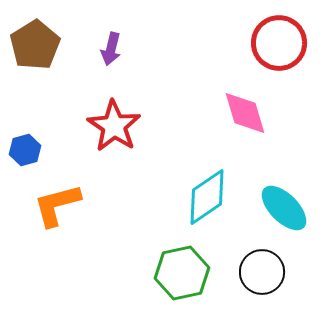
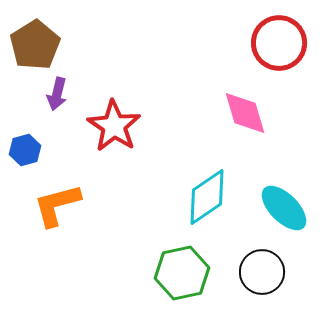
purple arrow: moved 54 px left, 45 px down
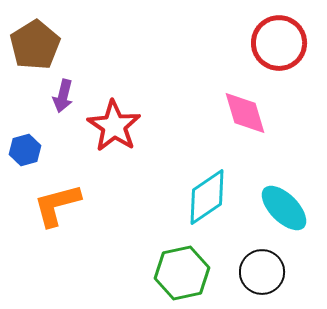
purple arrow: moved 6 px right, 2 px down
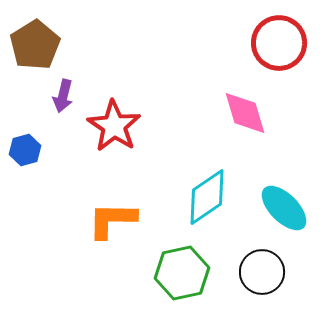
orange L-shape: moved 55 px right, 15 px down; rotated 16 degrees clockwise
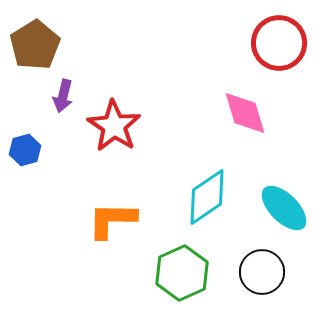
green hexagon: rotated 12 degrees counterclockwise
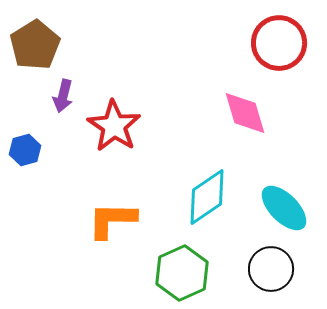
black circle: moved 9 px right, 3 px up
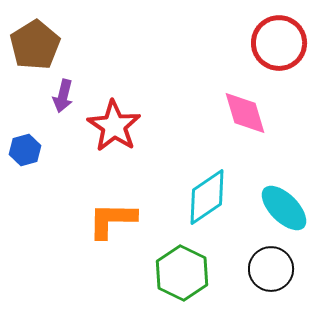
green hexagon: rotated 10 degrees counterclockwise
